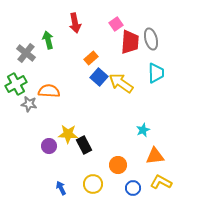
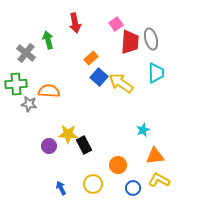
green cross: rotated 25 degrees clockwise
yellow L-shape: moved 2 px left, 2 px up
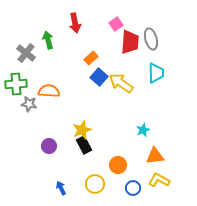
yellow star: moved 14 px right, 4 px up; rotated 24 degrees counterclockwise
yellow circle: moved 2 px right
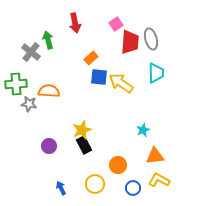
gray cross: moved 5 px right, 1 px up
blue square: rotated 36 degrees counterclockwise
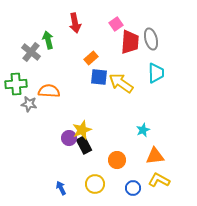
purple circle: moved 20 px right, 8 px up
orange circle: moved 1 px left, 5 px up
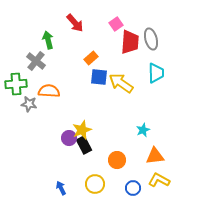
red arrow: rotated 30 degrees counterclockwise
gray cross: moved 5 px right, 9 px down
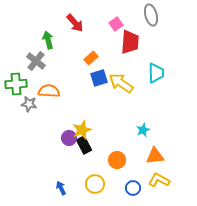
gray ellipse: moved 24 px up
blue square: moved 1 px down; rotated 24 degrees counterclockwise
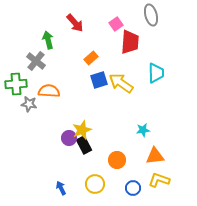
blue square: moved 2 px down
cyan star: rotated 16 degrees clockwise
yellow L-shape: rotated 10 degrees counterclockwise
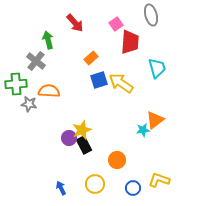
cyan trapezoid: moved 1 px right, 5 px up; rotated 15 degrees counterclockwise
orange triangle: moved 36 px up; rotated 30 degrees counterclockwise
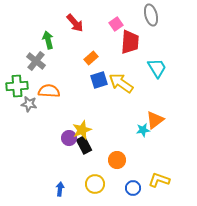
cyan trapezoid: rotated 15 degrees counterclockwise
green cross: moved 1 px right, 2 px down
blue arrow: moved 1 px left, 1 px down; rotated 32 degrees clockwise
